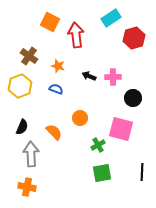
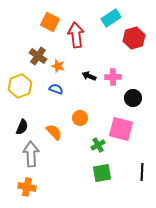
brown cross: moved 9 px right
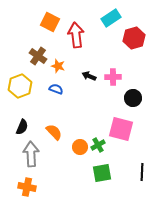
orange circle: moved 29 px down
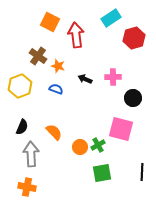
black arrow: moved 4 px left, 3 px down
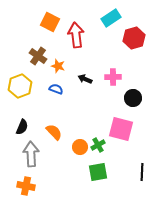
green square: moved 4 px left, 1 px up
orange cross: moved 1 px left, 1 px up
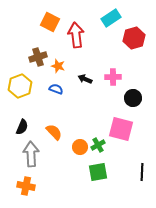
brown cross: moved 1 px down; rotated 36 degrees clockwise
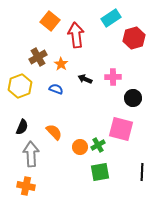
orange square: moved 1 px up; rotated 12 degrees clockwise
brown cross: rotated 12 degrees counterclockwise
orange star: moved 3 px right, 2 px up; rotated 16 degrees clockwise
green square: moved 2 px right
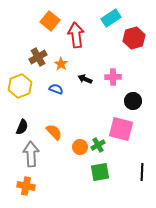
black circle: moved 3 px down
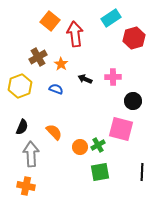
red arrow: moved 1 px left, 1 px up
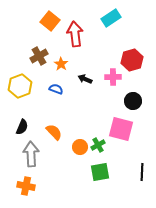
red hexagon: moved 2 px left, 22 px down
brown cross: moved 1 px right, 1 px up
